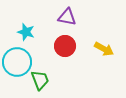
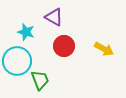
purple triangle: moved 13 px left; rotated 18 degrees clockwise
red circle: moved 1 px left
cyan circle: moved 1 px up
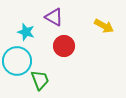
yellow arrow: moved 23 px up
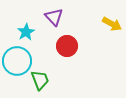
purple triangle: rotated 18 degrees clockwise
yellow arrow: moved 8 px right, 2 px up
cyan star: rotated 24 degrees clockwise
red circle: moved 3 px right
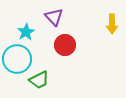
yellow arrow: rotated 60 degrees clockwise
red circle: moved 2 px left, 1 px up
cyan circle: moved 2 px up
green trapezoid: moved 1 px left; rotated 85 degrees clockwise
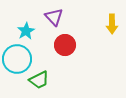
cyan star: moved 1 px up
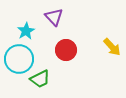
yellow arrow: moved 23 px down; rotated 42 degrees counterclockwise
red circle: moved 1 px right, 5 px down
cyan circle: moved 2 px right
green trapezoid: moved 1 px right, 1 px up
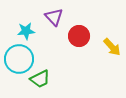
cyan star: rotated 24 degrees clockwise
red circle: moved 13 px right, 14 px up
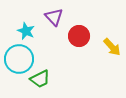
cyan star: rotated 30 degrees clockwise
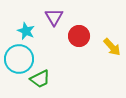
purple triangle: rotated 12 degrees clockwise
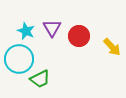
purple triangle: moved 2 px left, 11 px down
